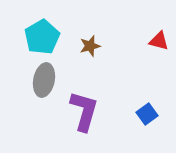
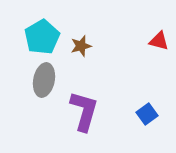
brown star: moved 9 px left
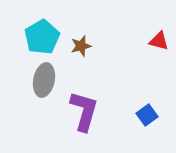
blue square: moved 1 px down
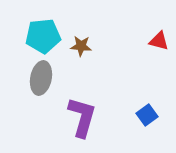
cyan pentagon: moved 1 px right, 1 px up; rotated 24 degrees clockwise
brown star: rotated 20 degrees clockwise
gray ellipse: moved 3 px left, 2 px up
purple L-shape: moved 2 px left, 6 px down
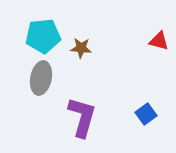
brown star: moved 2 px down
blue square: moved 1 px left, 1 px up
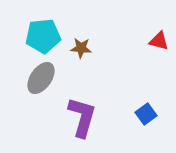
gray ellipse: rotated 24 degrees clockwise
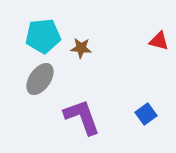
gray ellipse: moved 1 px left, 1 px down
purple L-shape: rotated 36 degrees counterclockwise
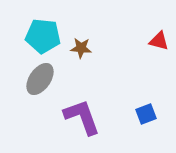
cyan pentagon: rotated 12 degrees clockwise
blue square: rotated 15 degrees clockwise
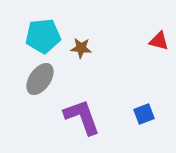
cyan pentagon: rotated 12 degrees counterclockwise
blue square: moved 2 px left
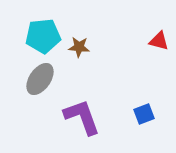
brown star: moved 2 px left, 1 px up
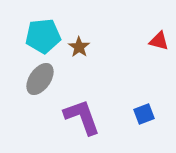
brown star: rotated 30 degrees clockwise
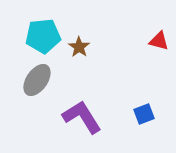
gray ellipse: moved 3 px left, 1 px down
purple L-shape: rotated 12 degrees counterclockwise
